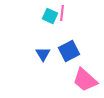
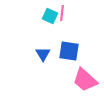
blue square: rotated 35 degrees clockwise
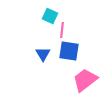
pink line: moved 17 px down
pink trapezoid: rotated 100 degrees clockwise
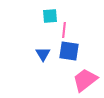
cyan square: rotated 28 degrees counterclockwise
pink line: moved 2 px right
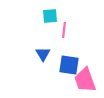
blue square: moved 14 px down
pink trapezoid: rotated 72 degrees counterclockwise
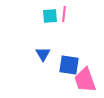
pink line: moved 16 px up
